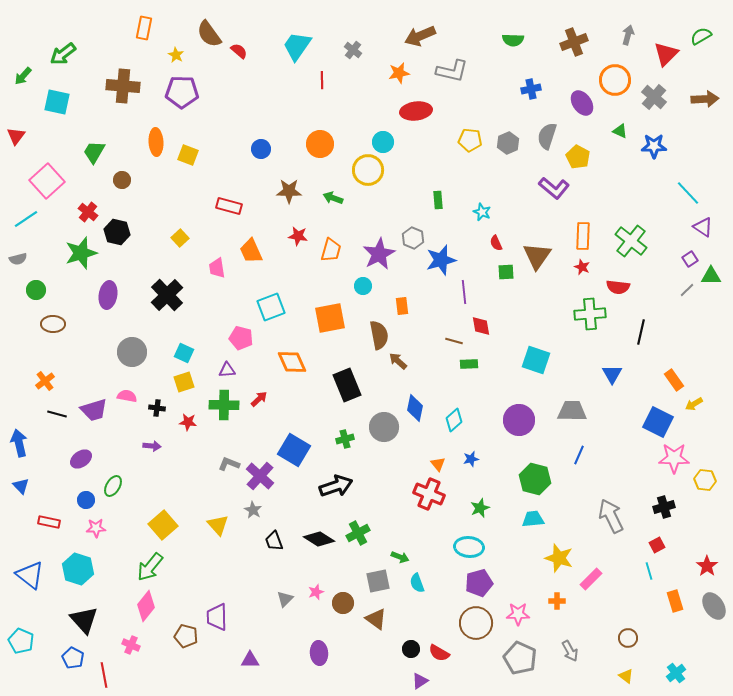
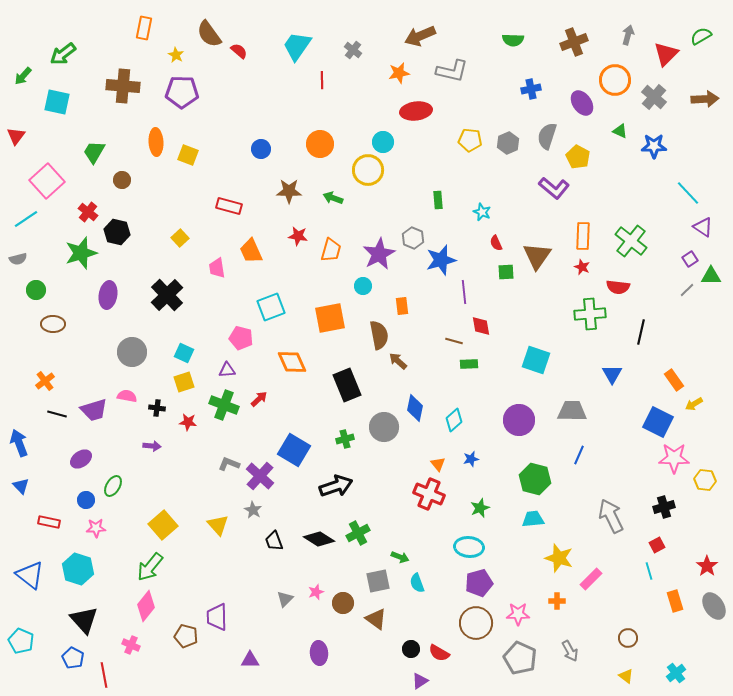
green cross at (224, 405): rotated 20 degrees clockwise
blue arrow at (19, 443): rotated 8 degrees counterclockwise
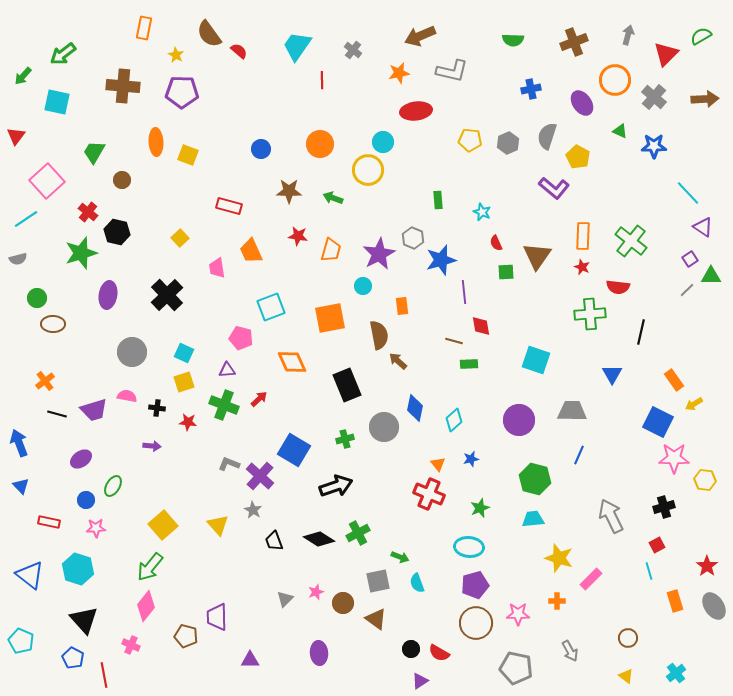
green circle at (36, 290): moved 1 px right, 8 px down
purple pentagon at (479, 583): moved 4 px left, 2 px down
gray pentagon at (520, 658): moved 4 px left, 10 px down; rotated 12 degrees counterclockwise
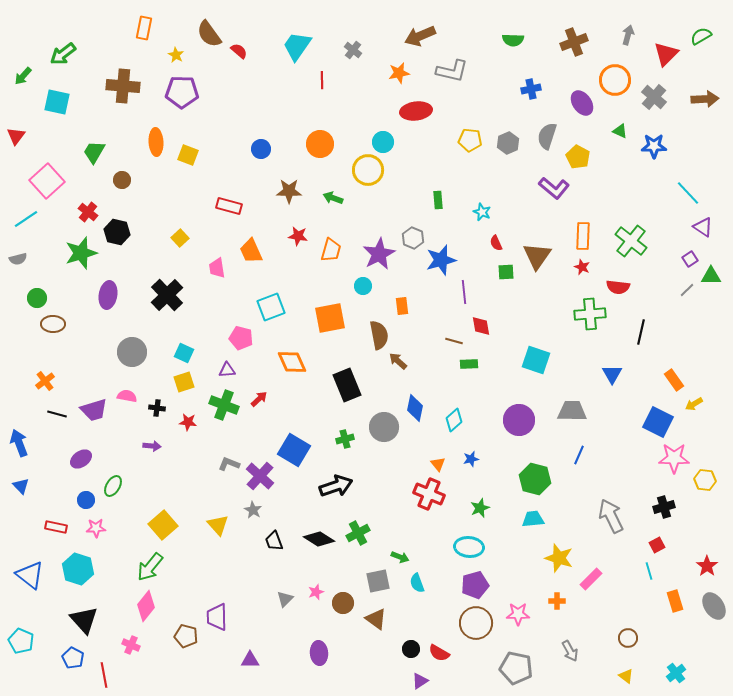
red rectangle at (49, 522): moved 7 px right, 5 px down
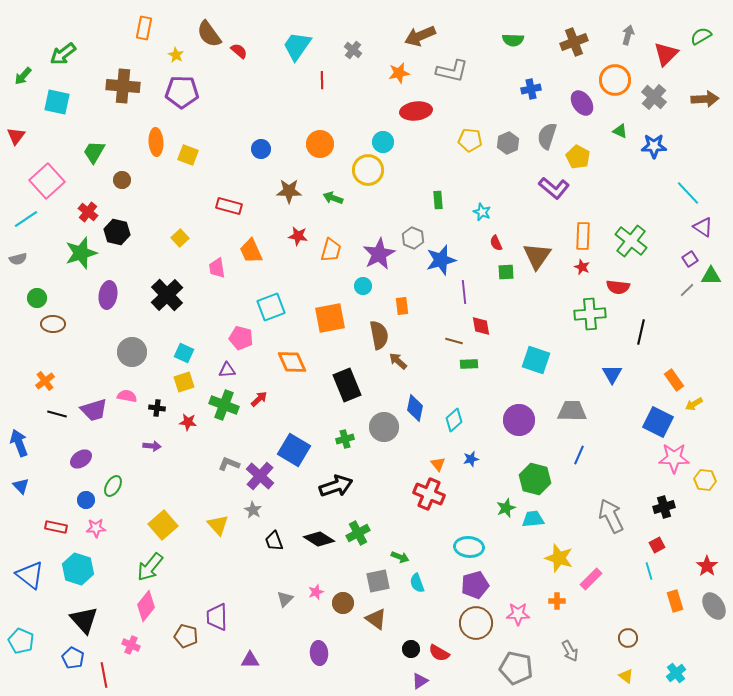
green star at (480, 508): moved 26 px right
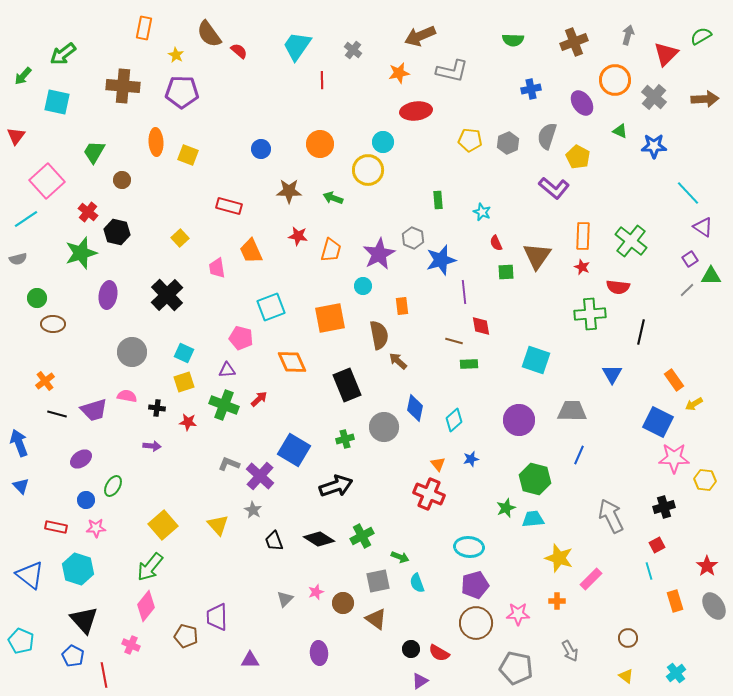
green cross at (358, 533): moved 4 px right, 3 px down
blue pentagon at (73, 658): moved 2 px up
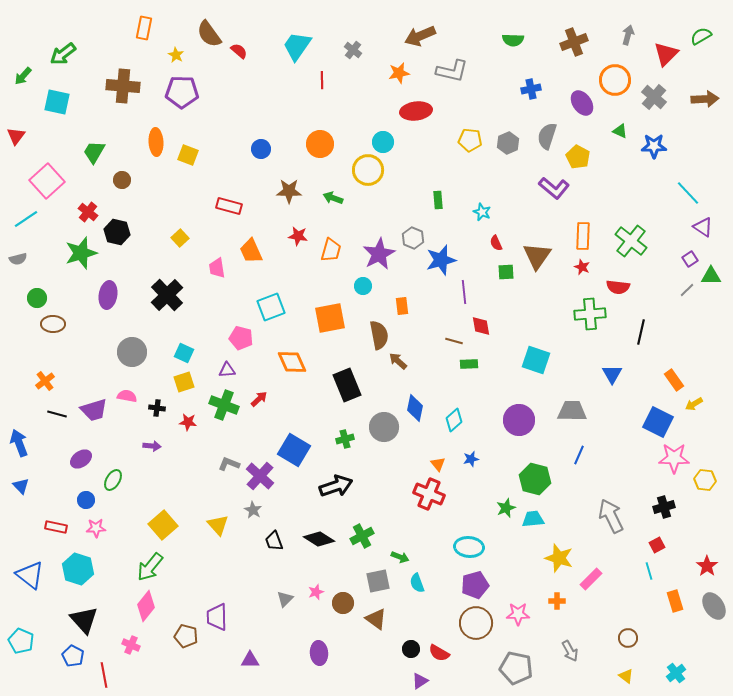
green ellipse at (113, 486): moved 6 px up
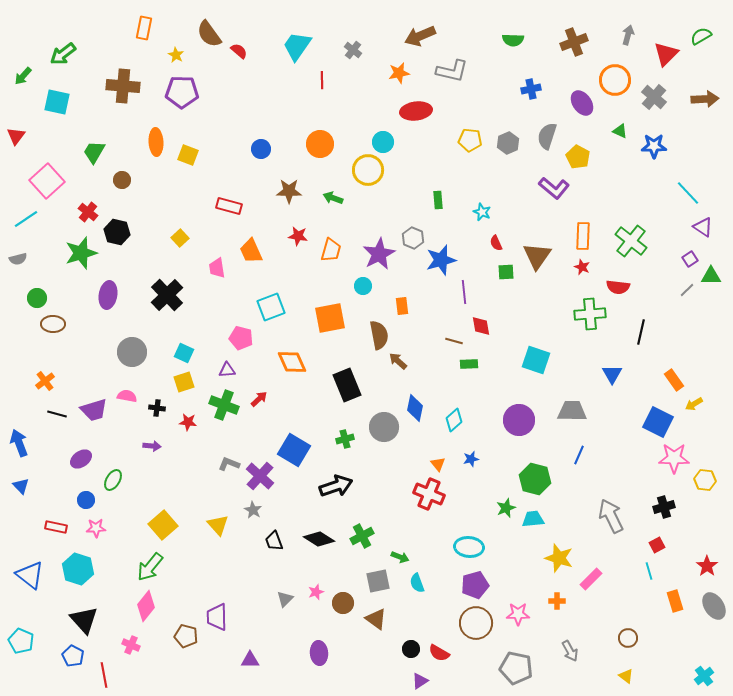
cyan cross at (676, 673): moved 28 px right, 3 px down
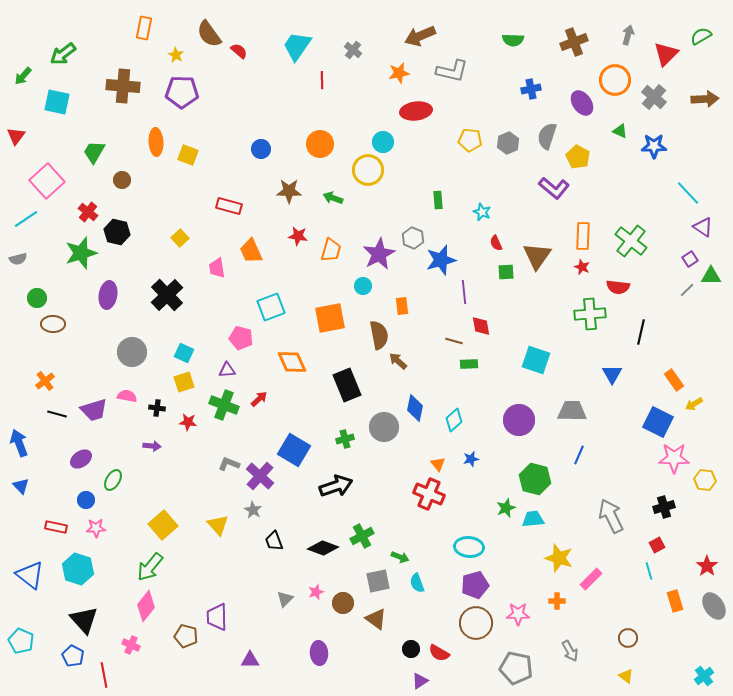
black diamond at (319, 539): moved 4 px right, 9 px down; rotated 12 degrees counterclockwise
